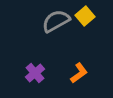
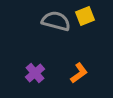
yellow square: rotated 18 degrees clockwise
gray semicircle: rotated 44 degrees clockwise
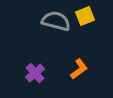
orange L-shape: moved 4 px up
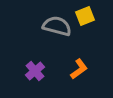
gray semicircle: moved 1 px right, 5 px down
purple cross: moved 2 px up
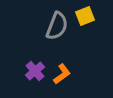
gray semicircle: rotated 96 degrees clockwise
orange L-shape: moved 17 px left, 5 px down
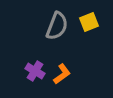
yellow square: moved 4 px right, 6 px down
purple cross: rotated 18 degrees counterclockwise
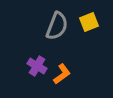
purple cross: moved 2 px right, 5 px up
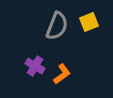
purple cross: moved 2 px left
